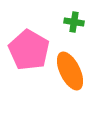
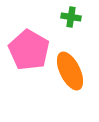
green cross: moved 3 px left, 5 px up
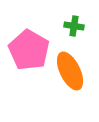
green cross: moved 3 px right, 9 px down
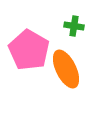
orange ellipse: moved 4 px left, 2 px up
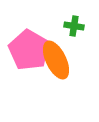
orange ellipse: moved 10 px left, 9 px up
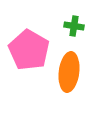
orange ellipse: moved 13 px right, 12 px down; rotated 33 degrees clockwise
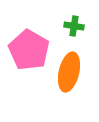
orange ellipse: rotated 6 degrees clockwise
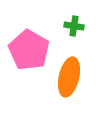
orange ellipse: moved 5 px down
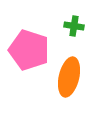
pink pentagon: rotated 12 degrees counterclockwise
